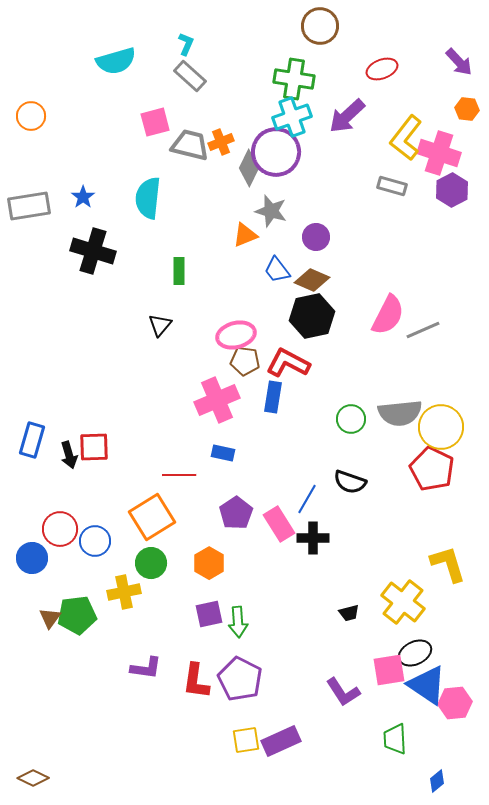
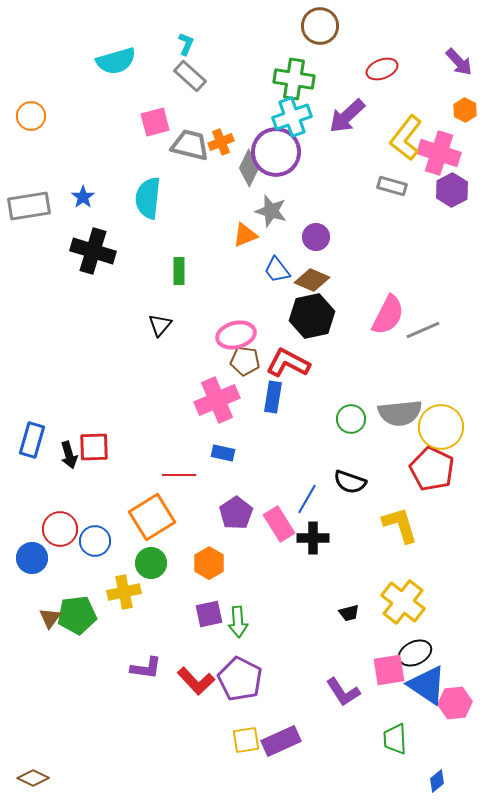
orange hexagon at (467, 109): moved 2 px left, 1 px down; rotated 20 degrees clockwise
yellow L-shape at (448, 564): moved 48 px left, 39 px up
red L-shape at (196, 681): rotated 51 degrees counterclockwise
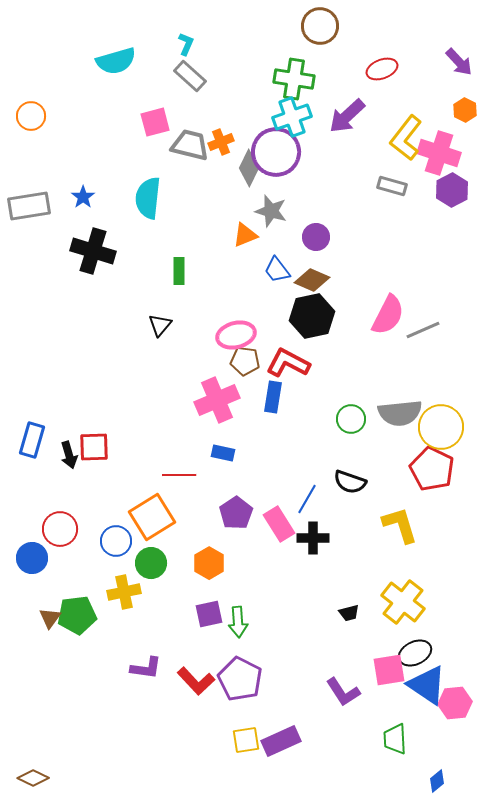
blue circle at (95, 541): moved 21 px right
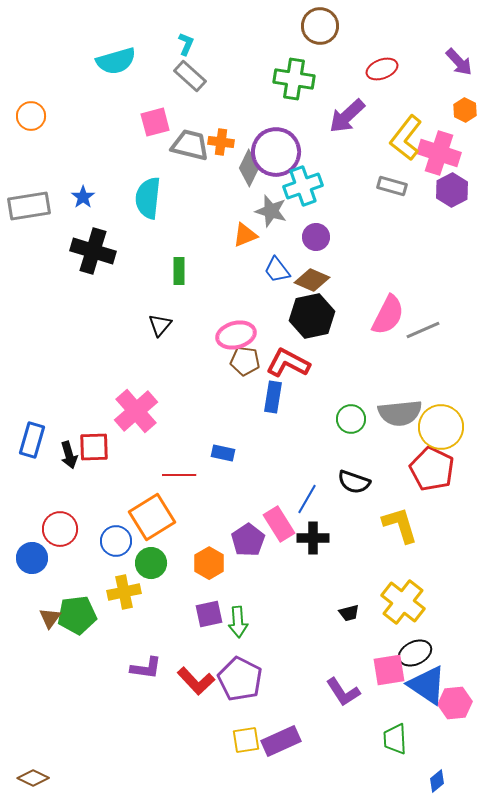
cyan cross at (292, 117): moved 11 px right, 69 px down
orange cross at (221, 142): rotated 30 degrees clockwise
pink cross at (217, 400): moved 81 px left, 11 px down; rotated 18 degrees counterclockwise
black semicircle at (350, 482): moved 4 px right
purple pentagon at (236, 513): moved 12 px right, 27 px down
